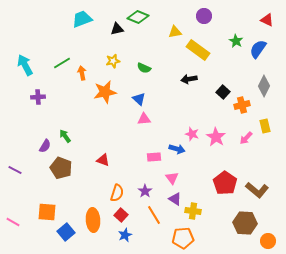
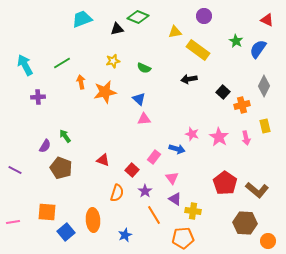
orange arrow at (82, 73): moved 1 px left, 9 px down
pink star at (216, 137): moved 3 px right
pink arrow at (246, 138): rotated 56 degrees counterclockwise
pink rectangle at (154, 157): rotated 48 degrees counterclockwise
red square at (121, 215): moved 11 px right, 45 px up
pink line at (13, 222): rotated 40 degrees counterclockwise
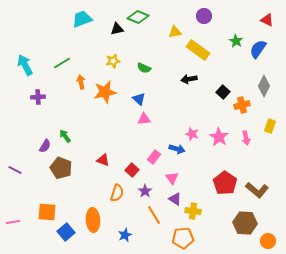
yellow rectangle at (265, 126): moved 5 px right; rotated 32 degrees clockwise
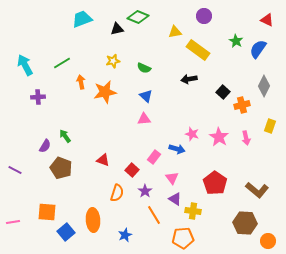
blue triangle at (139, 99): moved 7 px right, 3 px up
red pentagon at (225, 183): moved 10 px left
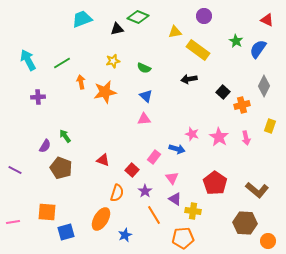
cyan arrow at (25, 65): moved 3 px right, 5 px up
orange ellipse at (93, 220): moved 8 px right, 1 px up; rotated 35 degrees clockwise
blue square at (66, 232): rotated 24 degrees clockwise
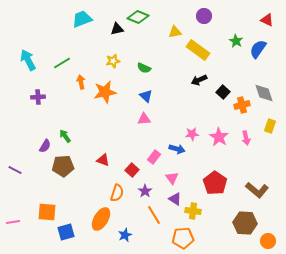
black arrow at (189, 79): moved 10 px right, 1 px down; rotated 14 degrees counterclockwise
gray diamond at (264, 86): moved 7 px down; rotated 45 degrees counterclockwise
pink star at (192, 134): rotated 24 degrees counterclockwise
brown pentagon at (61, 168): moved 2 px right, 2 px up; rotated 25 degrees counterclockwise
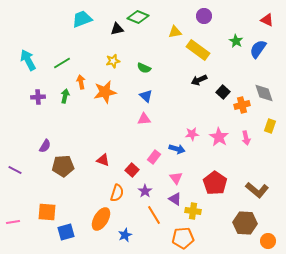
green arrow at (65, 136): moved 40 px up; rotated 48 degrees clockwise
pink triangle at (172, 178): moved 4 px right
